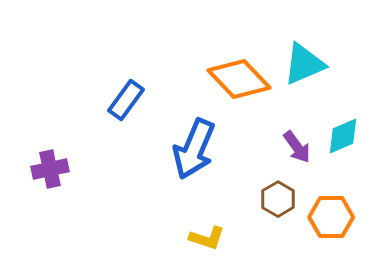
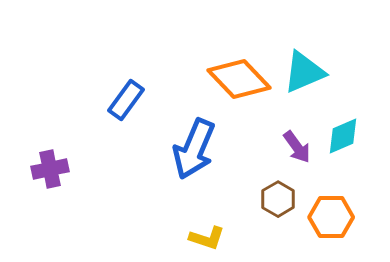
cyan triangle: moved 8 px down
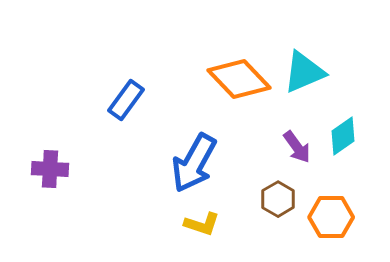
cyan diamond: rotated 12 degrees counterclockwise
blue arrow: moved 14 px down; rotated 6 degrees clockwise
purple cross: rotated 15 degrees clockwise
yellow L-shape: moved 5 px left, 14 px up
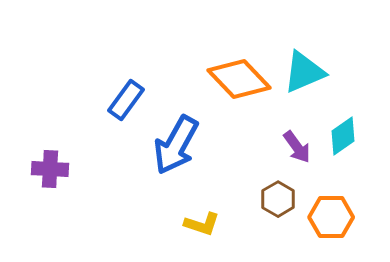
blue arrow: moved 18 px left, 18 px up
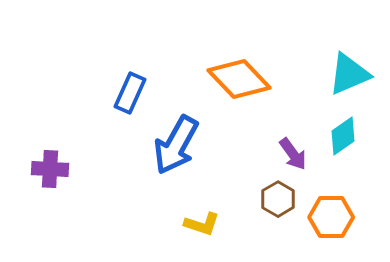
cyan triangle: moved 45 px right, 2 px down
blue rectangle: moved 4 px right, 7 px up; rotated 12 degrees counterclockwise
purple arrow: moved 4 px left, 7 px down
